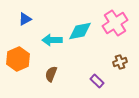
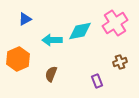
purple rectangle: rotated 24 degrees clockwise
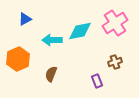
brown cross: moved 5 px left
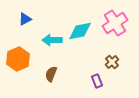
brown cross: moved 3 px left; rotated 24 degrees counterclockwise
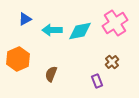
cyan arrow: moved 10 px up
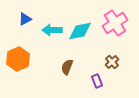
brown semicircle: moved 16 px right, 7 px up
